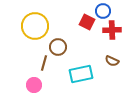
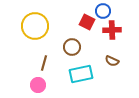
brown circle: moved 14 px right
pink circle: moved 4 px right
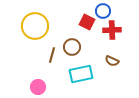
brown line: moved 8 px right, 8 px up
pink circle: moved 2 px down
